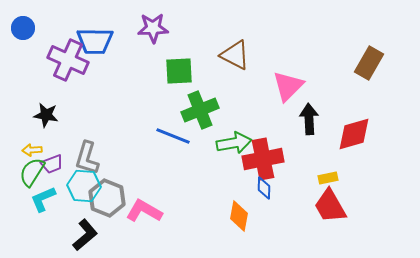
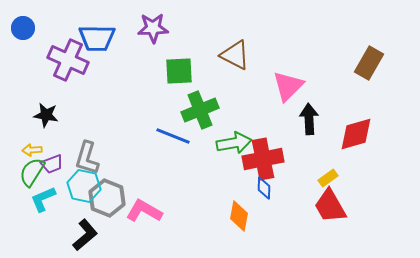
blue trapezoid: moved 2 px right, 3 px up
red diamond: moved 2 px right
yellow rectangle: rotated 24 degrees counterclockwise
cyan hexagon: rotated 8 degrees clockwise
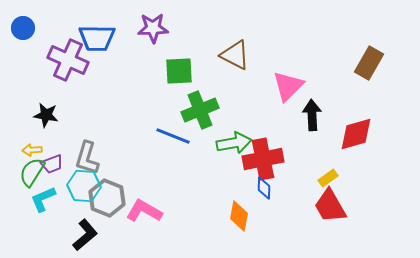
black arrow: moved 3 px right, 4 px up
cyan hexagon: rotated 8 degrees counterclockwise
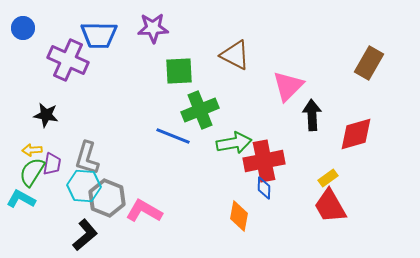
blue trapezoid: moved 2 px right, 3 px up
red cross: moved 1 px right, 2 px down
purple trapezoid: rotated 60 degrees counterclockwise
cyan L-shape: moved 22 px left; rotated 52 degrees clockwise
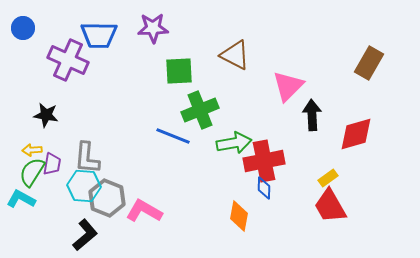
gray L-shape: rotated 12 degrees counterclockwise
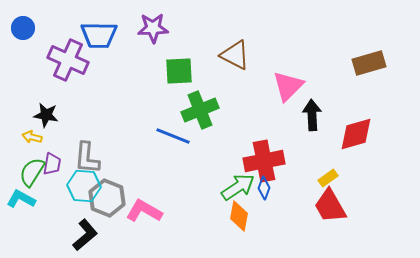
brown rectangle: rotated 44 degrees clockwise
green arrow: moved 4 px right, 44 px down; rotated 24 degrees counterclockwise
yellow arrow: moved 13 px up; rotated 18 degrees clockwise
blue diamond: rotated 20 degrees clockwise
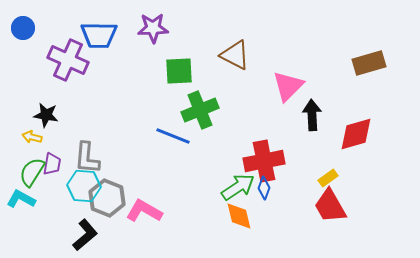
orange diamond: rotated 24 degrees counterclockwise
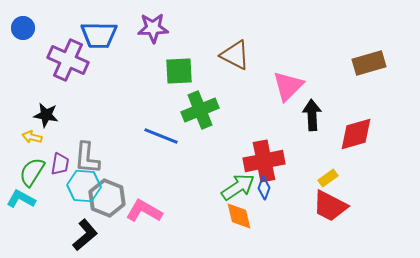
blue line: moved 12 px left
purple trapezoid: moved 8 px right
red trapezoid: rotated 33 degrees counterclockwise
